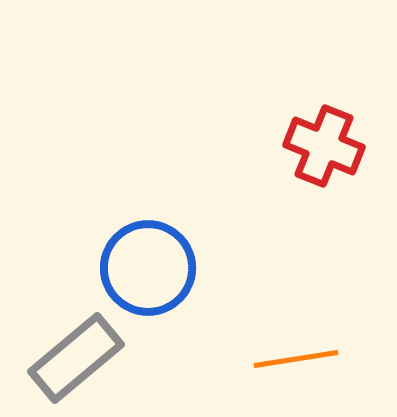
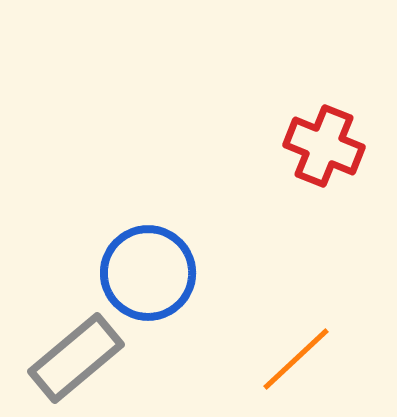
blue circle: moved 5 px down
orange line: rotated 34 degrees counterclockwise
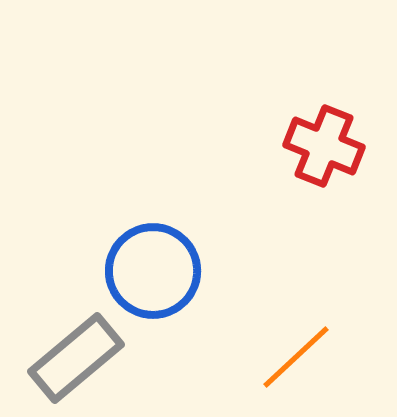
blue circle: moved 5 px right, 2 px up
orange line: moved 2 px up
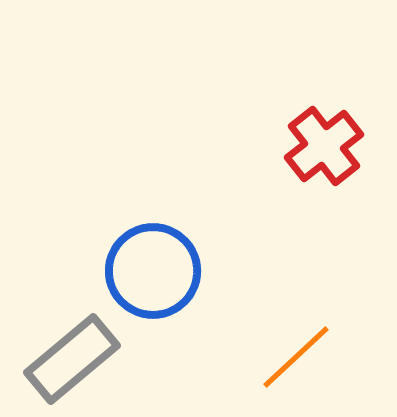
red cross: rotated 30 degrees clockwise
gray rectangle: moved 4 px left, 1 px down
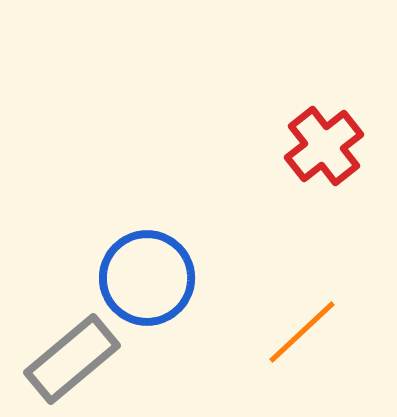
blue circle: moved 6 px left, 7 px down
orange line: moved 6 px right, 25 px up
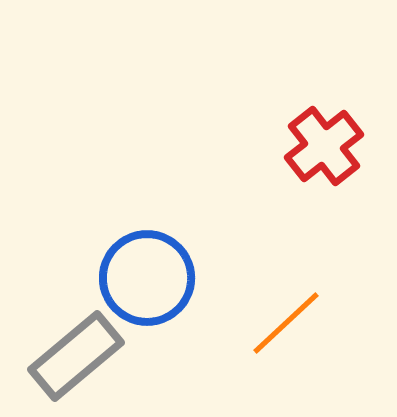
orange line: moved 16 px left, 9 px up
gray rectangle: moved 4 px right, 3 px up
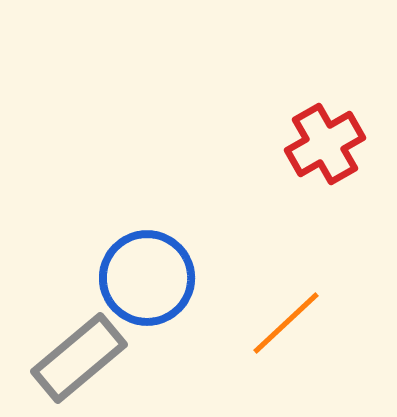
red cross: moved 1 px right, 2 px up; rotated 8 degrees clockwise
gray rectangle: moved 3 px right, 2 px down
